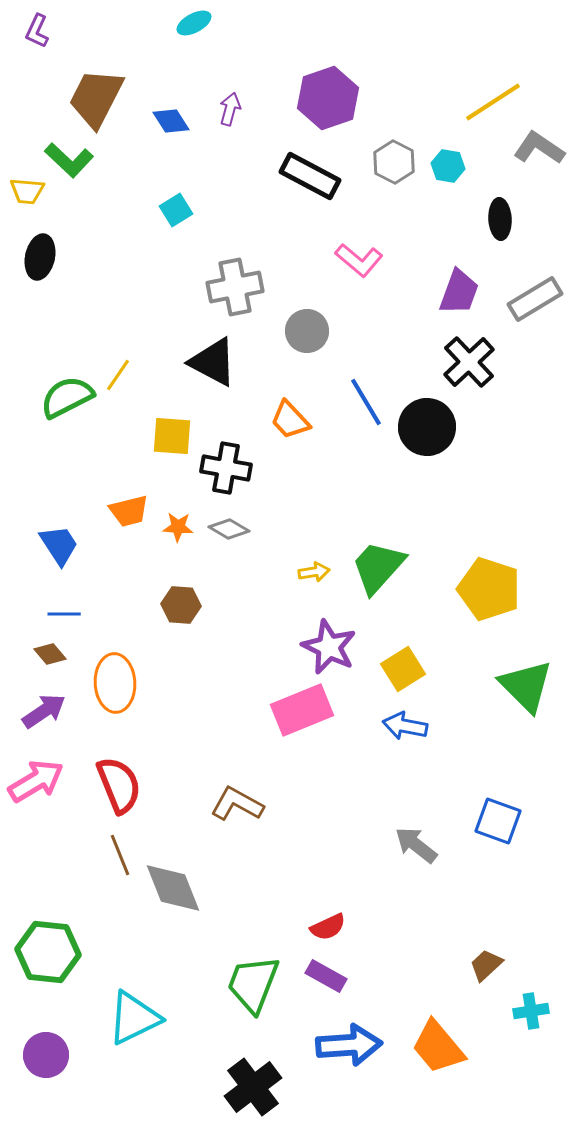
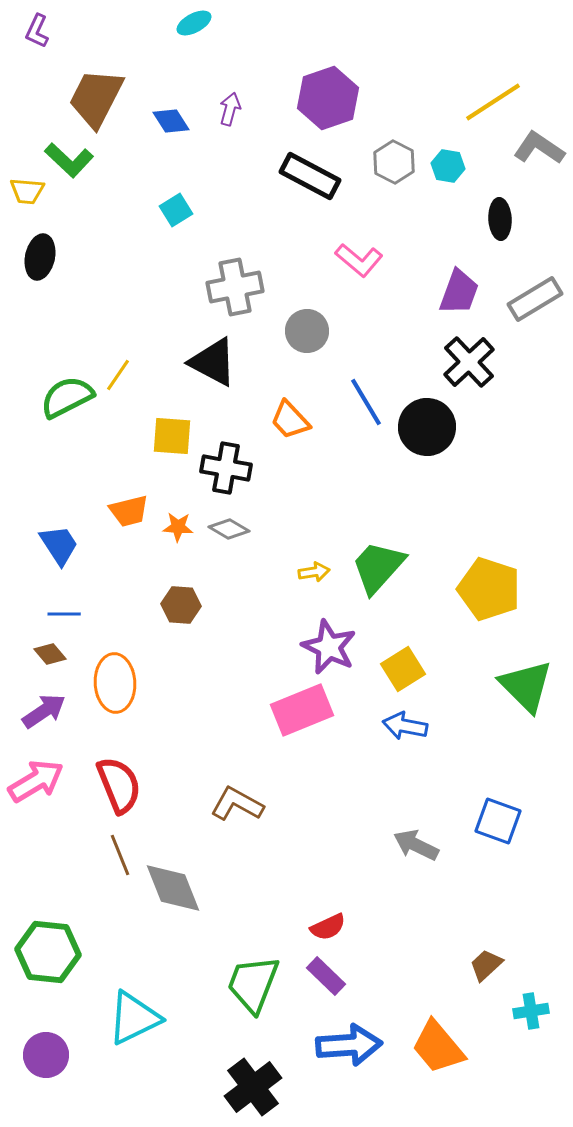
gray arrow at (416, 845): rotated 12 degrees counterclockwise
purple rectangle at (326, 976): rotated 15 degrees clockwise
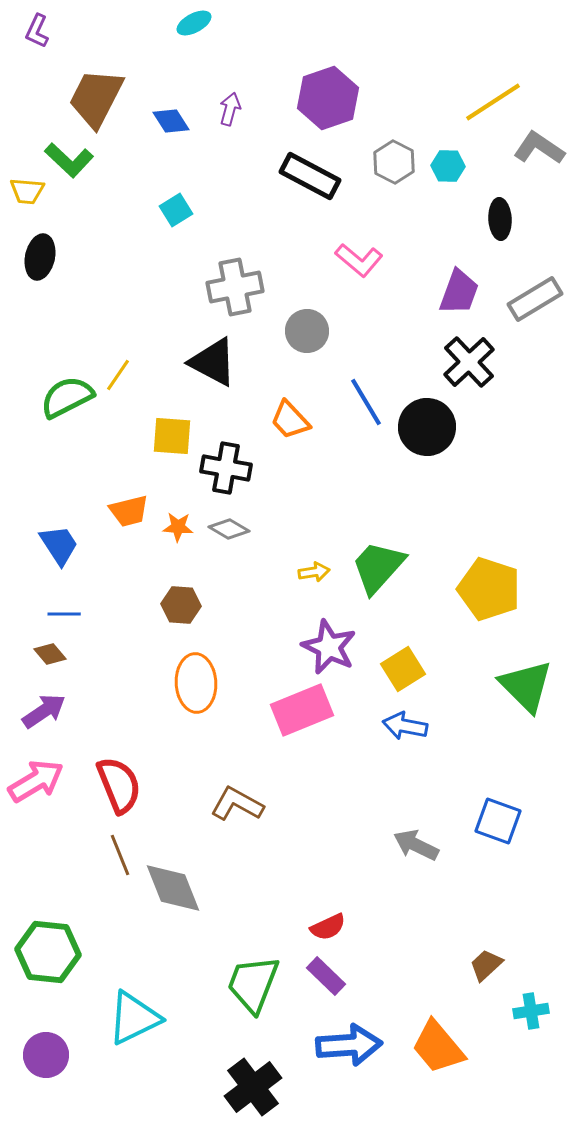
cyan hexagon at (448, 166): rotated 8 degrees counterclockwise
orange ellipse at (115, 683): moved 81 px right
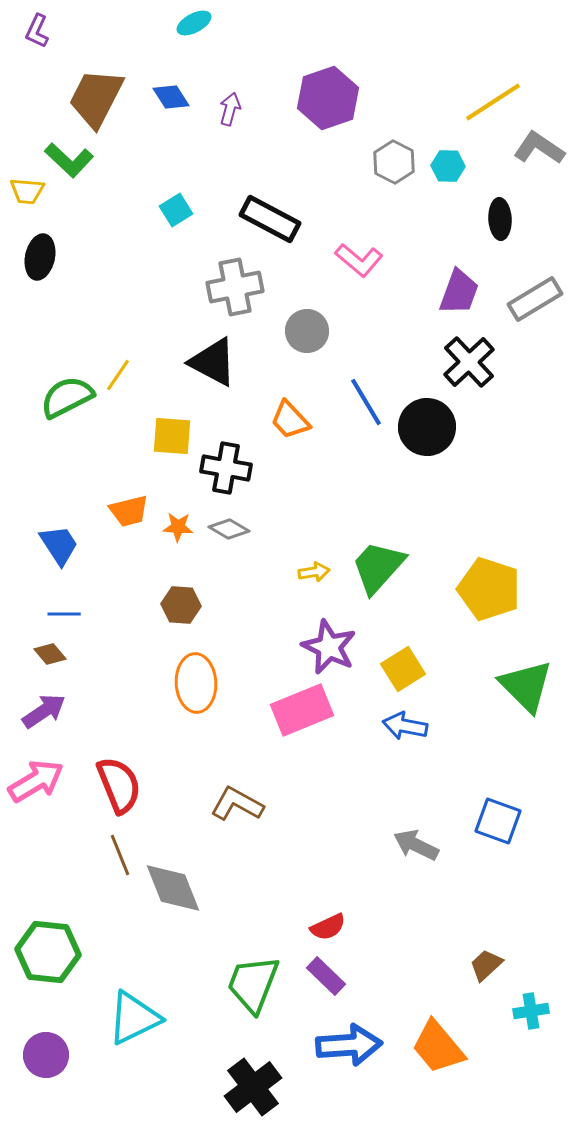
blue diamond at (171, 121): moved 24 px up
black rectangle at (310, 176): moved 40 px left, 43 px down
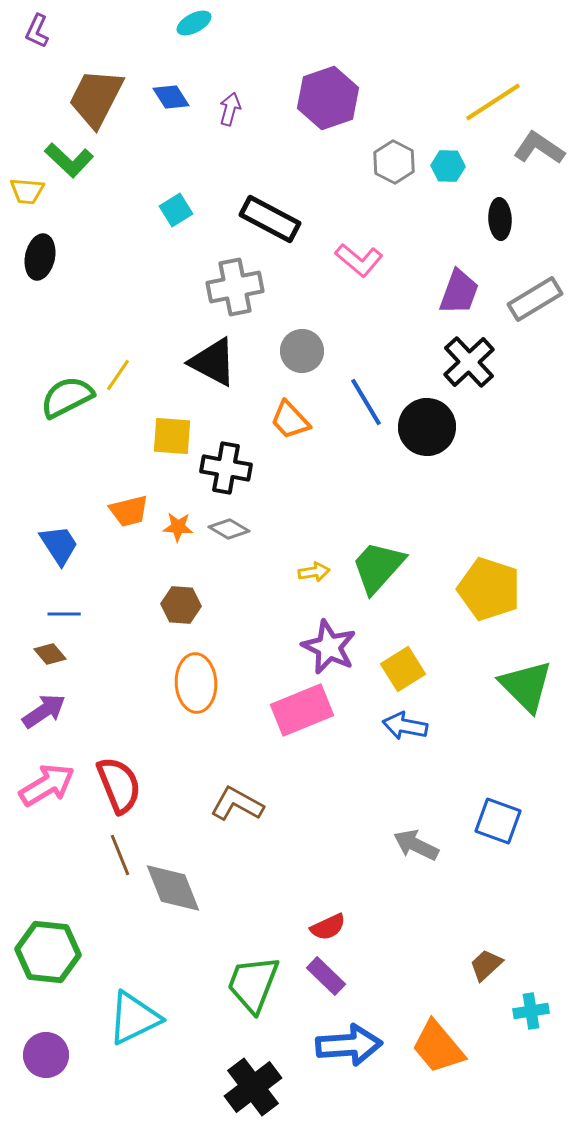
gray circle at (307, 331): moved 5 px left, 20 px down
pink arrow at (36, 781): moved 11 px right, 4 px down
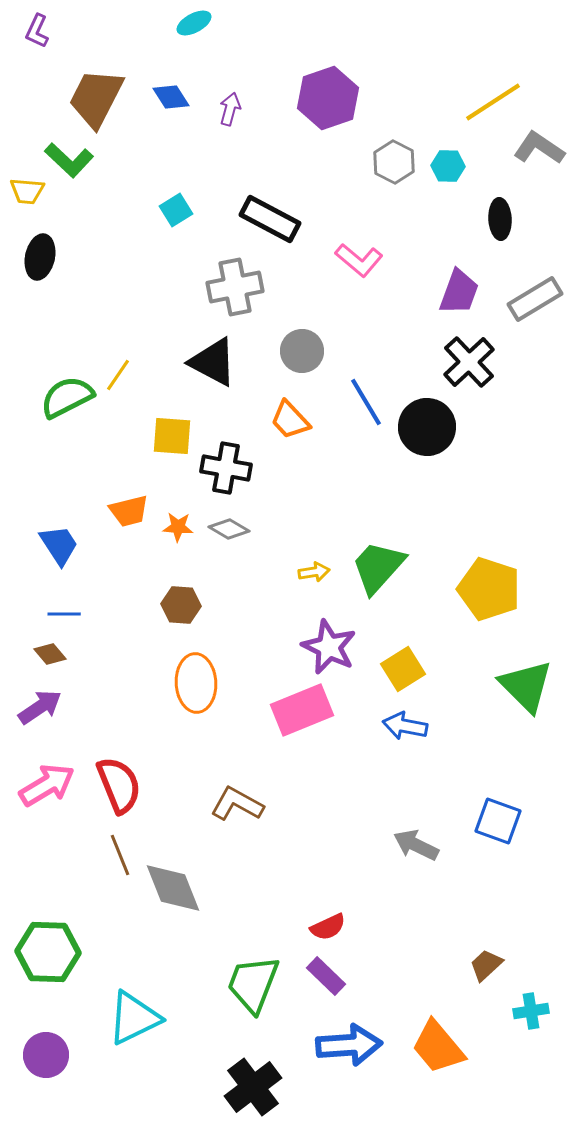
purple arrow at (44, 711): moved 4 px left, 4 px up
green hexagon at (48, 952): rotated 4 degrees counterclockwise
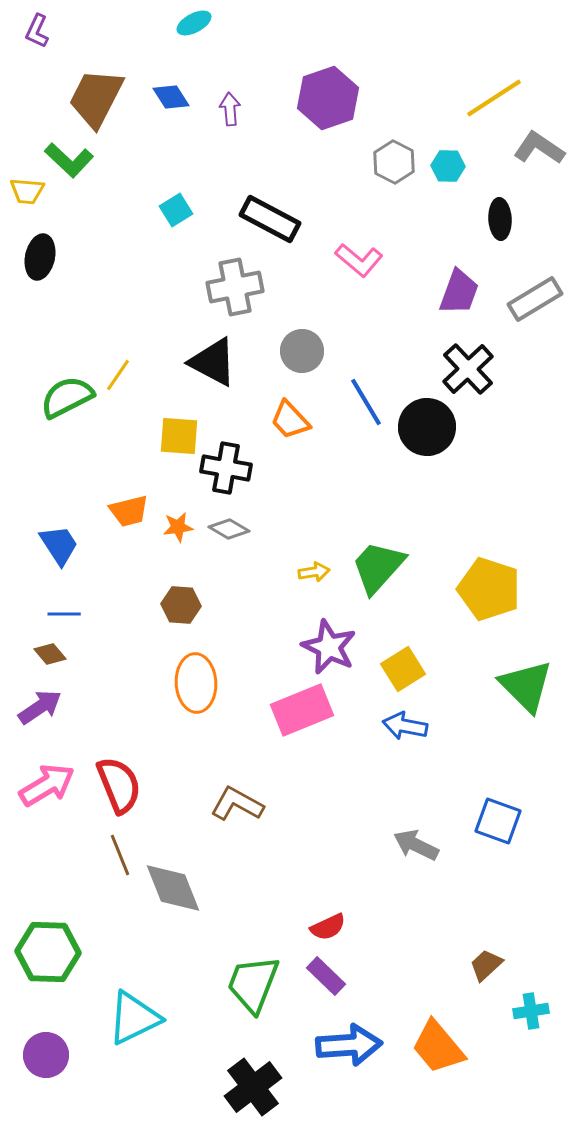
yellow line at (493, 102): moved 1 px right, 4 px up
purple arrow at (230, 109): rotated 20 degrees counterclockwise
black cross at (469, 362): moved 1 px left, 7 px down
yellow square at (172, 436): moved 7 px right
orange star at (178, 527): rotated 12 degrees counterclockwise
